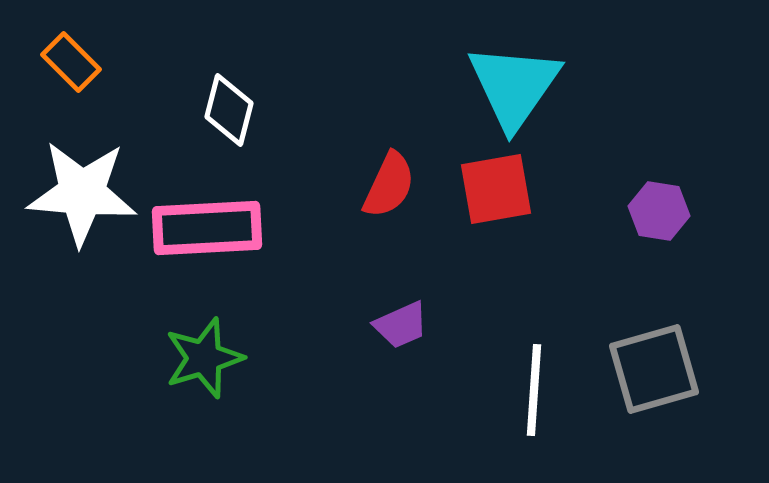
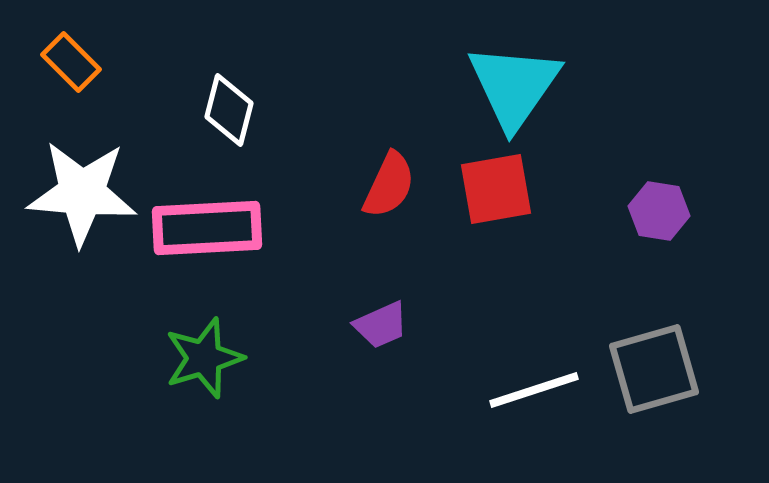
purple trapezoid: moved 20 px left
white line: rotated 68 degrees clockwise
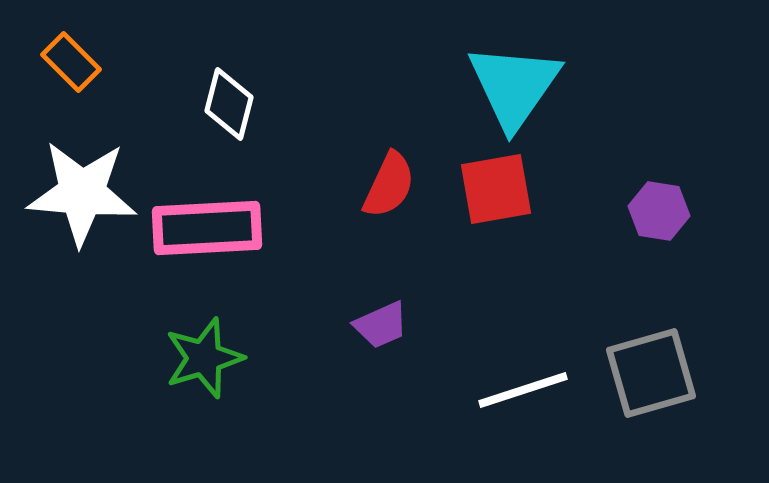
white diamond: moved 6 px up
gray square: moved 3 px left, 4 px down
white line: moved 11 px left
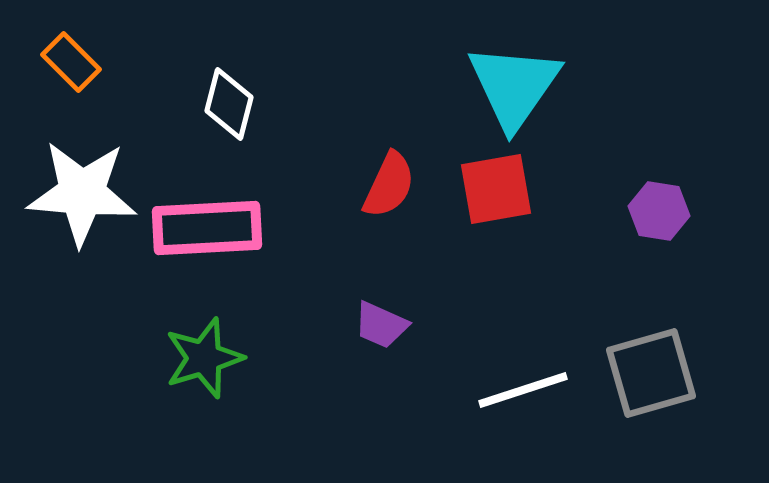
purple trapezoid: rotated 48 degrees clockwise
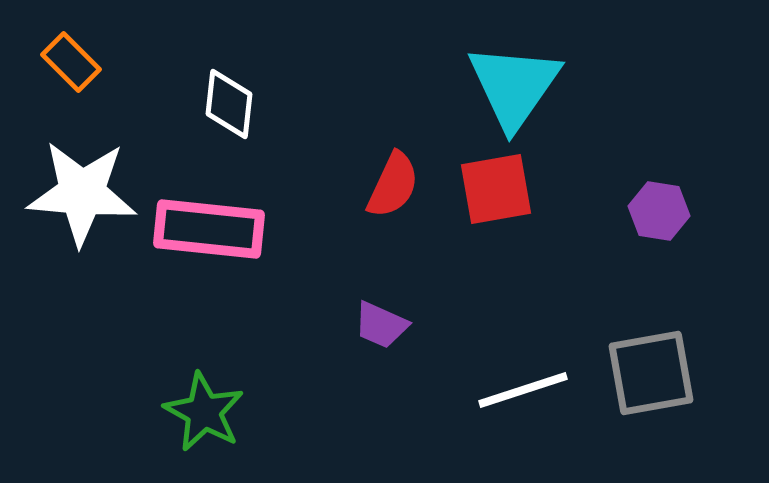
white diamond: rotated 8 degrees counterclockwise
red semicircle: moved 4 px right
pink rectangle: moved 2 px right, 1 px down; rotated 9 degrees clockwise
green star: moved 54 px down; rotated 26 degrees counterclockwise
gray square: rotated 6 degrees clockwise
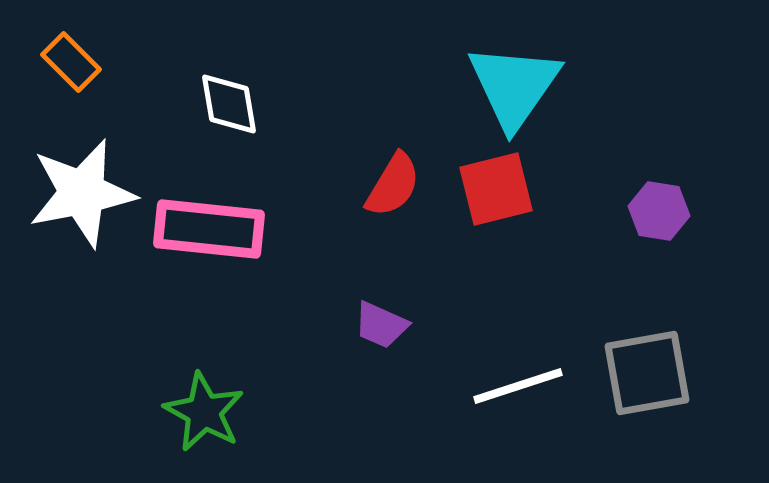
white diamond: rotated 16 degrees counterclockwise
red semicircle: rotated 6 degrees clockwise
red square: rotated 4 degrees counterclockwise
white star: rotated 16 degrees counterclockwise
gray square: moved 4 px left
white line: moved 5 px left, 4 px up
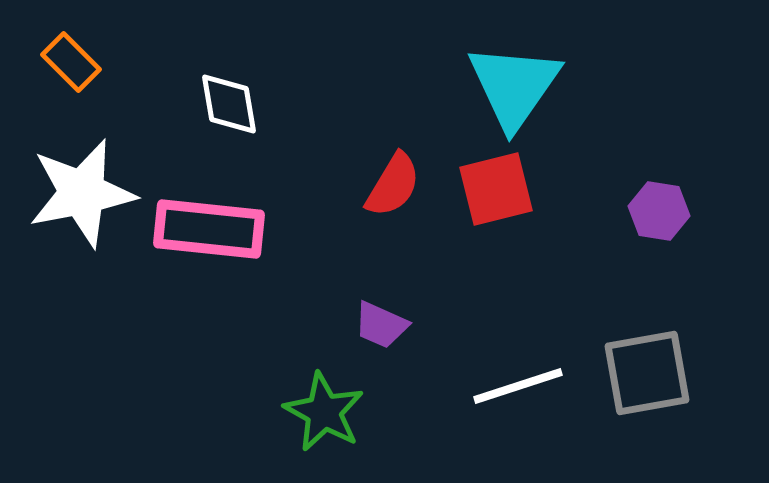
green star: moved 120 px right
